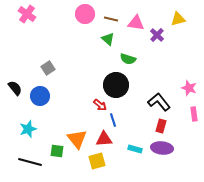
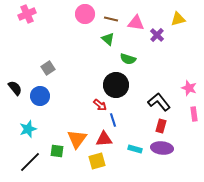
pink cross: rotated 30 degrees clockwise
orange triangle: rotated 15 degrees clockwise
black line: rotated 60 degrees counterclockwise
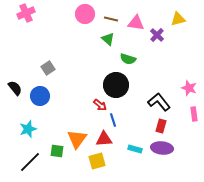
pink cross: moved 1 px left, 1 px up
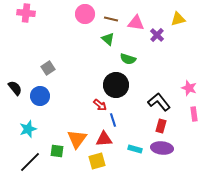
pink cross: rotated 30 degrees clockwise
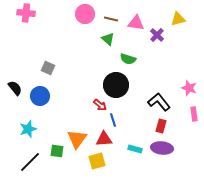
gray square: rotated 32 degrees counterclockwise
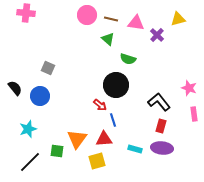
pink circle: moved 2 px right, 1 px down
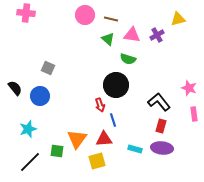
pink circle: moved 2 px left
pink triangle: moved 4 px left, 12 px down
purple cross: rotated 16 degrees clockwise
red arrow: rotated 32 degrees clockwise
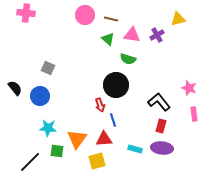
cyan star: moved 20 px right, 1 px up; rotated 24 degrees clockwise
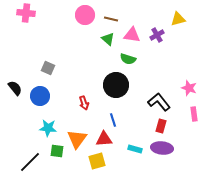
red arrow: moved 16 px left, 2 px up
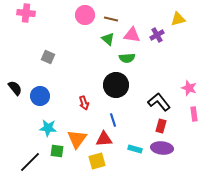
green semicircle: moved 1 px left, 1 px up; rotated 21 degrees counterclockwise
gray square: moved 11 px up
